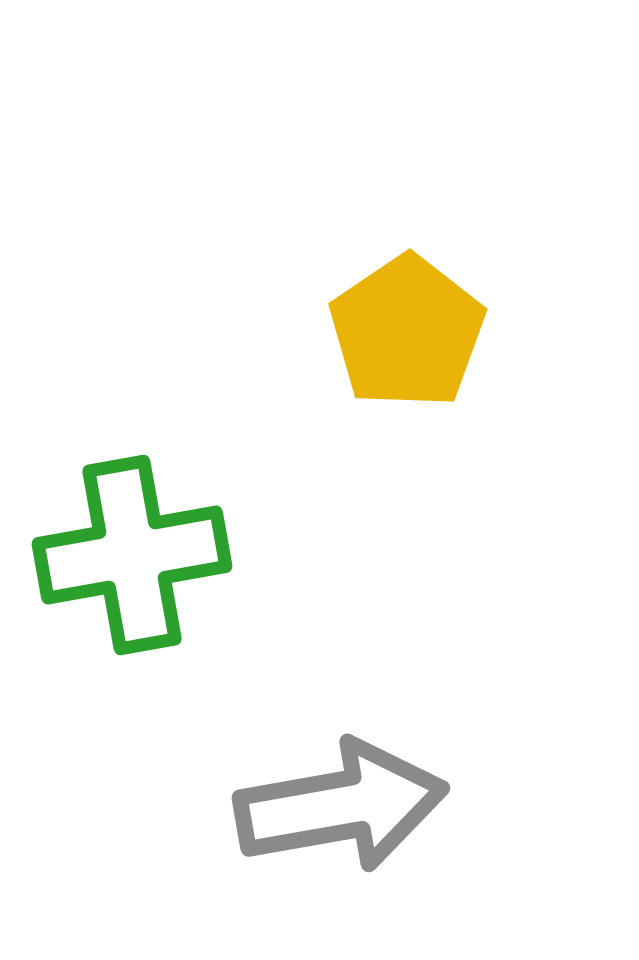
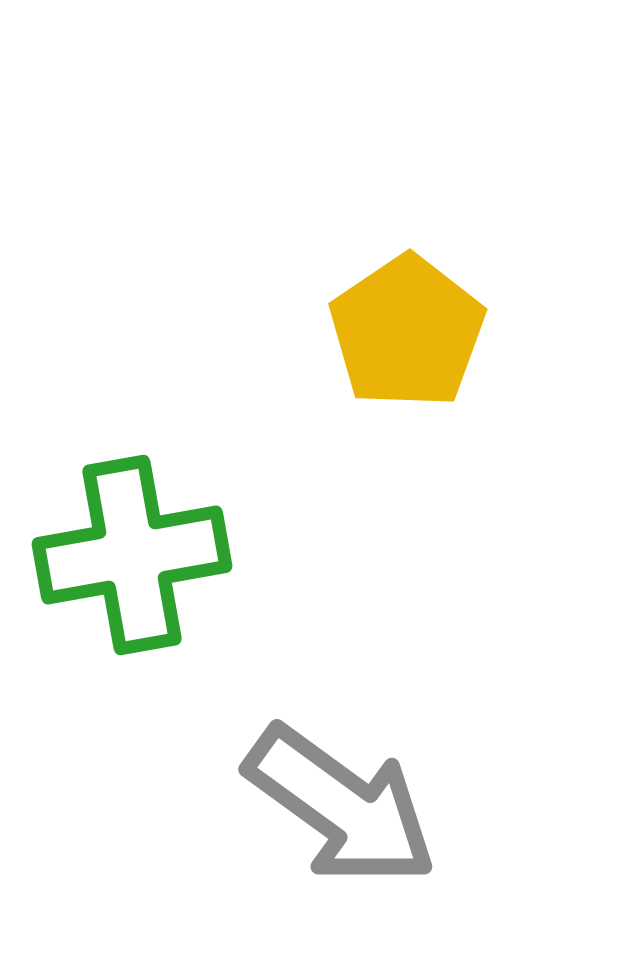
gray arrow: rotated 46 degrees clockwise
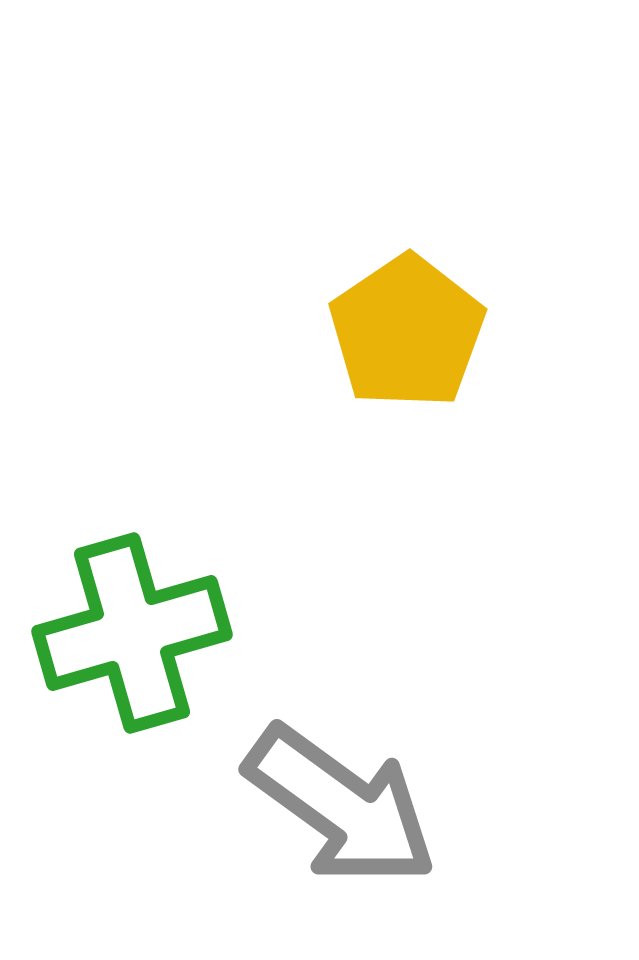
green cross: moved 78 px down; rotated 6 degrees counterclockwise
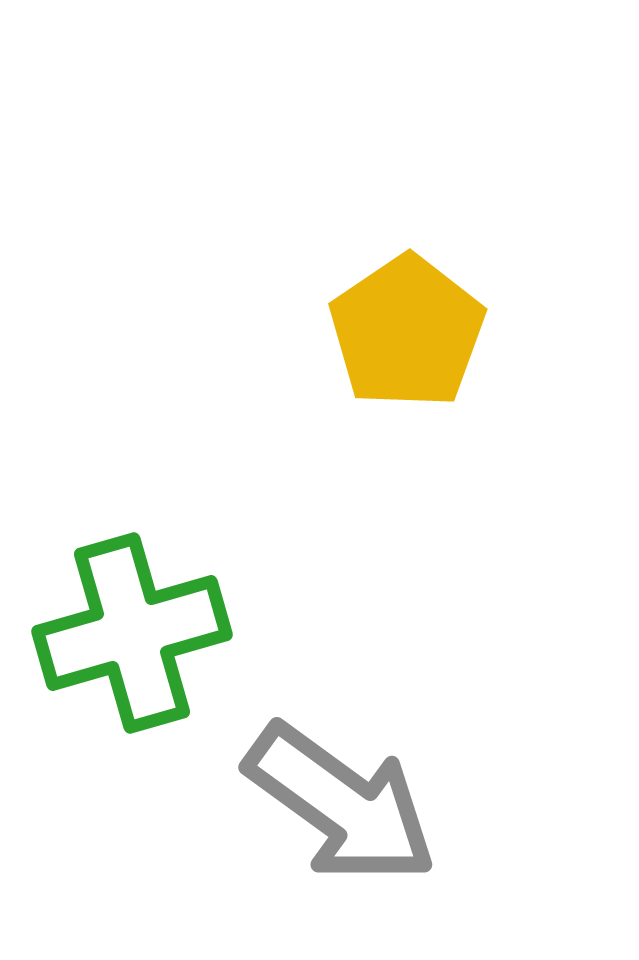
gray arrow: moved 2 px up
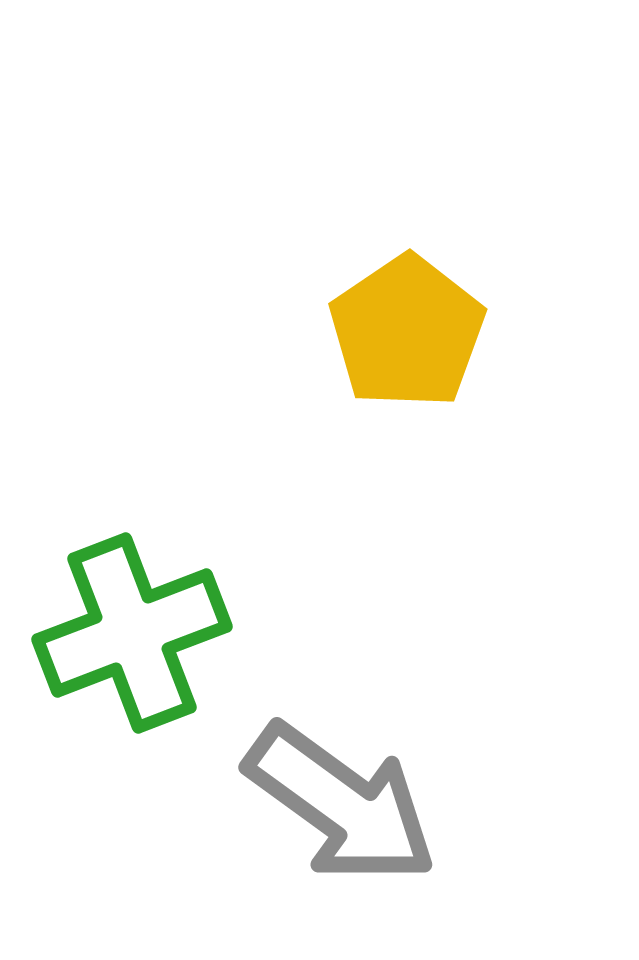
green cross: rotated 5 degrees counterclockwise
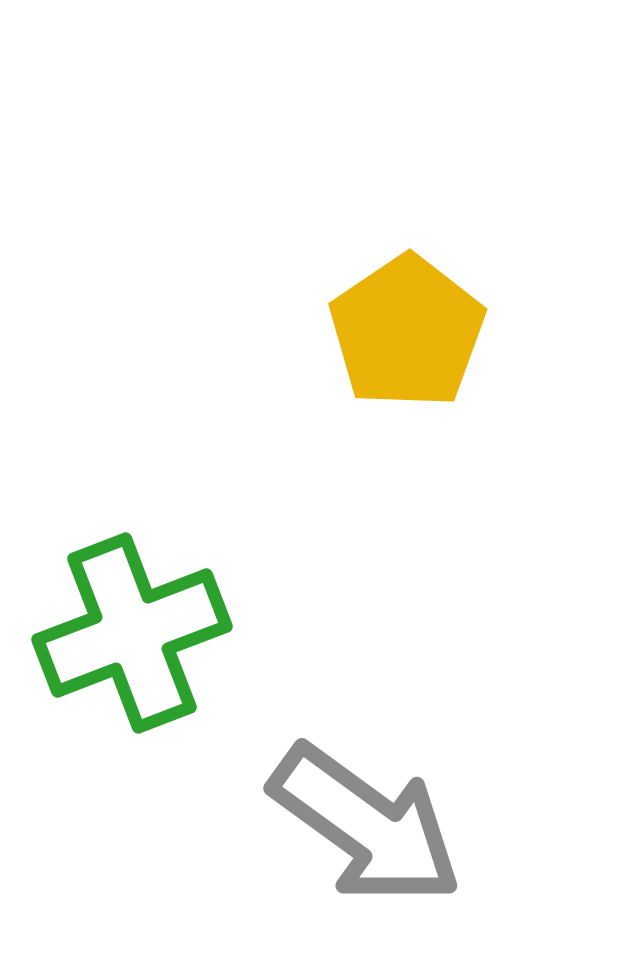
gray arrow: moved 25 px right, 21 px down
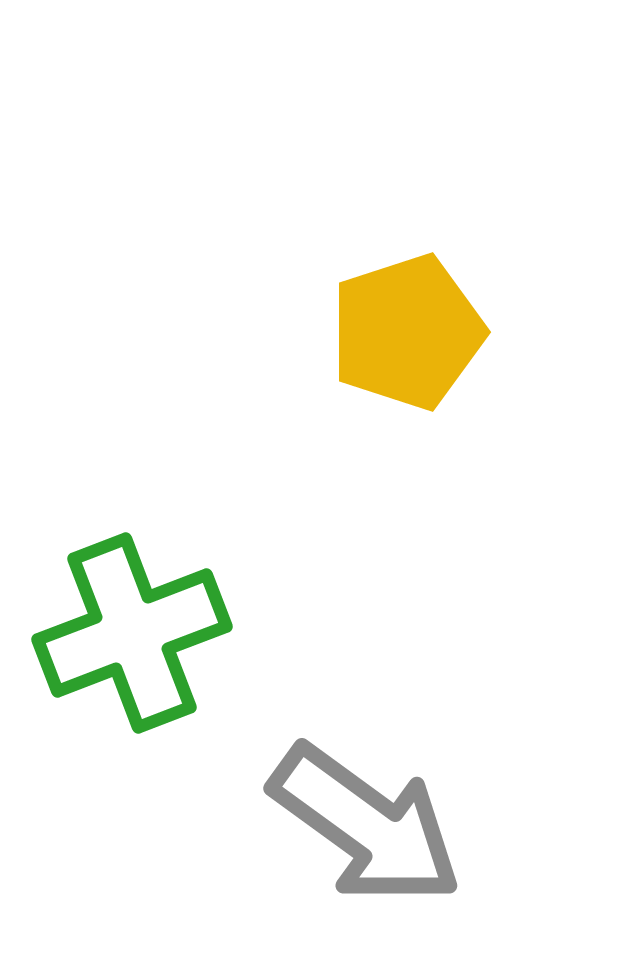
yellow pentagon: rotated 16 degrees clockwise
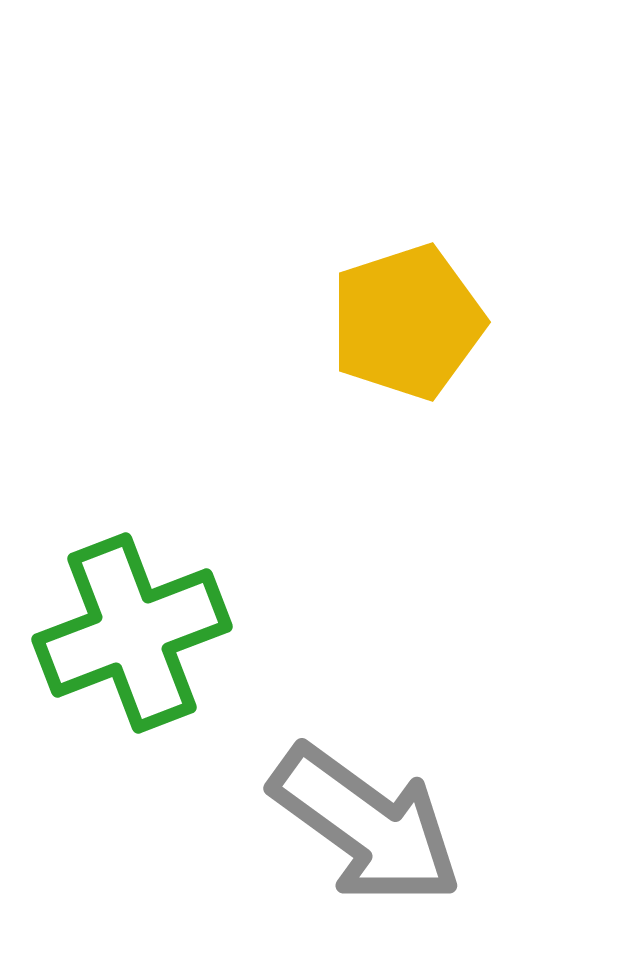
yellow pentagon: moved 10 px up
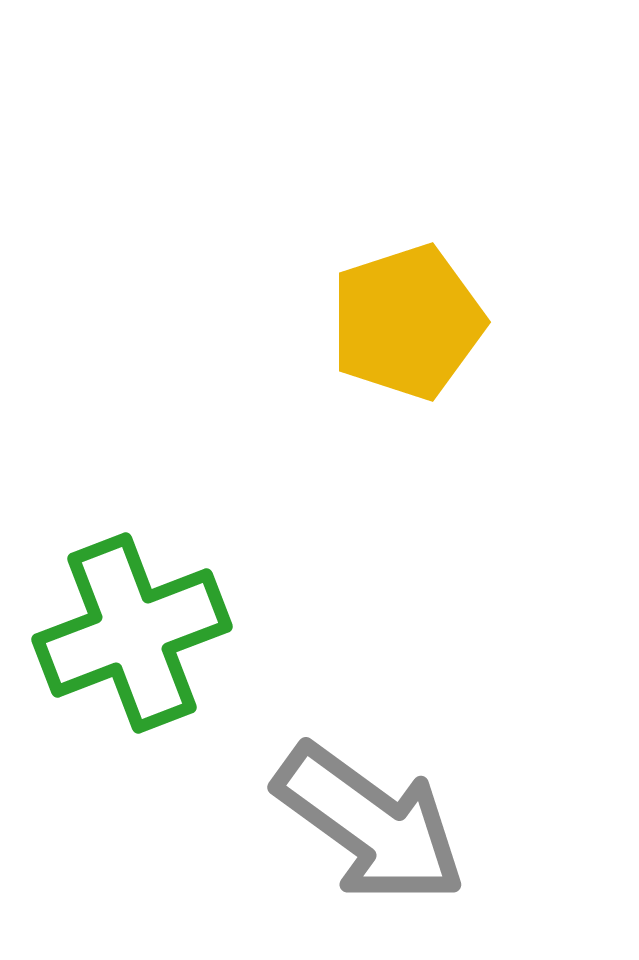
gray arrow: moved 4 px right, 1 px up
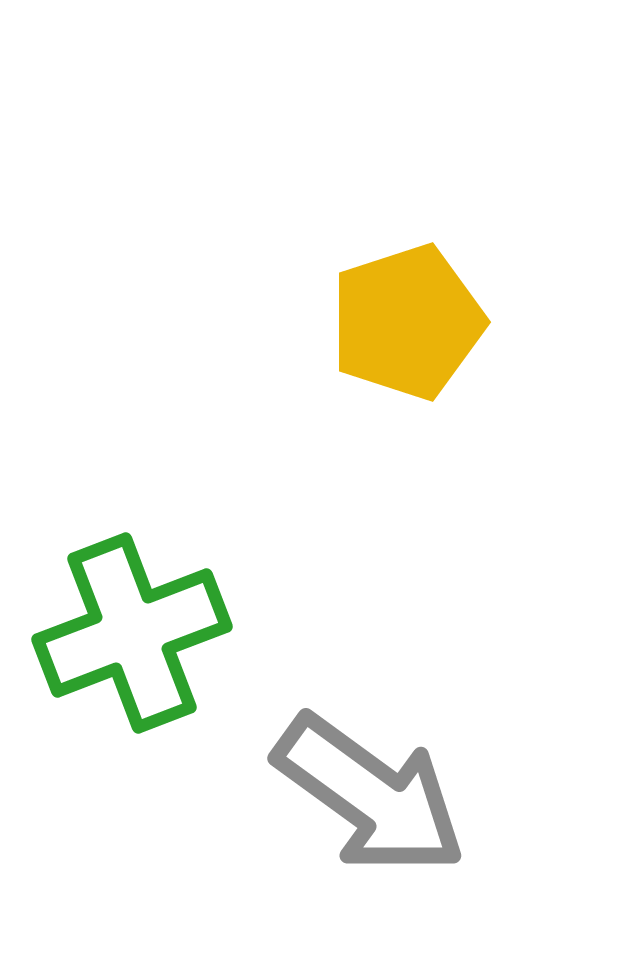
gray arrow: moved 29 px up
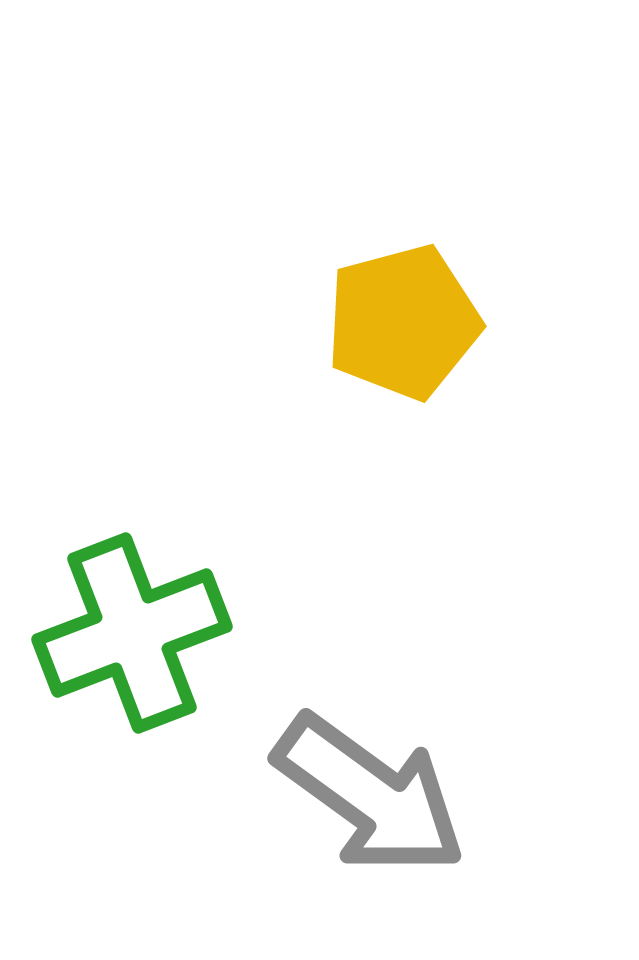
yellow pentagon: moved 4 px left; rotated 3 degrees clockwise
